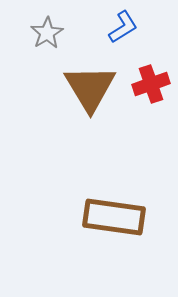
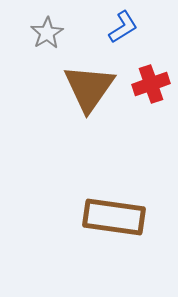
brown triangle: moved 1 px left; rotated 6 degrees clockwise
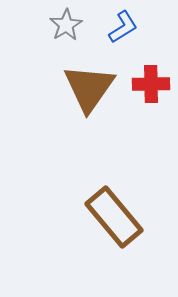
gray star: moved 19 px right, 8 px up
red cross: rotated 18 degrees clockwise
brown rectangle: rotated 42 degrees clockwise
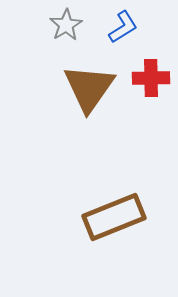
red cross: moved 6 px up
brown rectangle: rotated 72 degrees counterclockwise
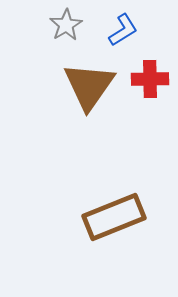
blue L-shape: moved 3 px down
red cross: moved 1 px left, 1 px down
brown triangle: moved 2 px up
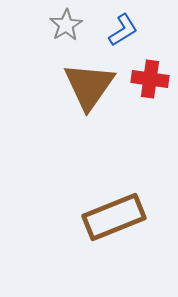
red cross: rotated 9 degrees clockwise
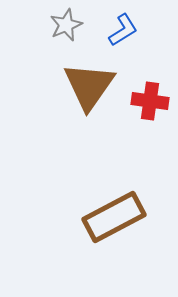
gray star: rotated 8 degrees clockwise
red cross: moved 22 px down
brown rectangle: rotated 6 degrees counterclockwise
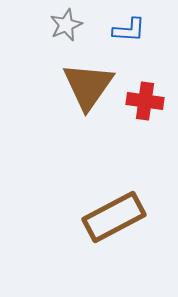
blue L-shape: moved 6 px right; rotated 36 degrees clockwise
brown triangle: moved 1 px left
red cross: moved 5 px left
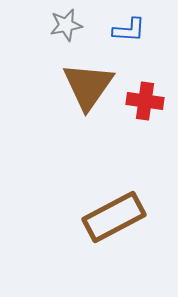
gray star: rotated 12 degrees clockwise
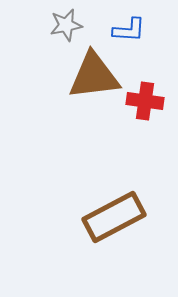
brown triangle: moved 6 px right, 10 px up; rotated 48 degrees clockwise
